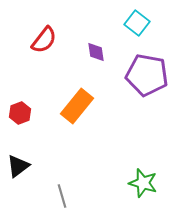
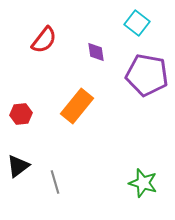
red hexagon: moved 1 px right, 1 px down; rotated 15 degrees clockwise
gray line: moved 7 px left, 14 px up
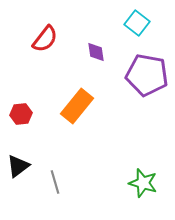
red semicircle: moved 1 px right, 1 px up
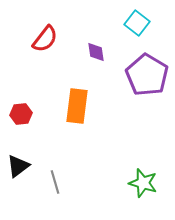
purple pentagon: rotated 21 degrees clockwise
orange rectangle: rotated 32 degrees counterclockwise
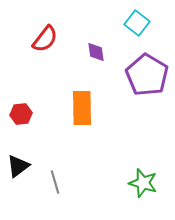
orange rectangle: moved 5 px right, 2 px down; rotated 8 degrees counterclockwise
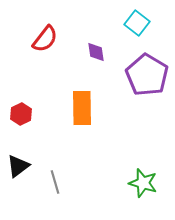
red hexagon: rotated 20 degrees counterclockwise
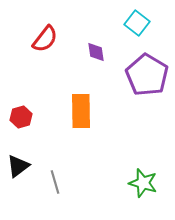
orange rectangle: moved 1 px left, 3 px down
red hexagon: moved 3 px down; rotated 10 degrees clockwise
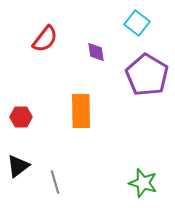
red hexagon: rotated 15 degrees clockwise
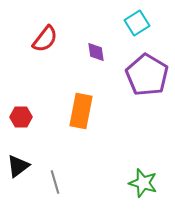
cyan square: rotated 20 degrees clockwise
orange rectangle: rotated 12 degrees clockwise
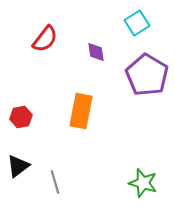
red hexagon: rotated 10 degrees counterclockwise
